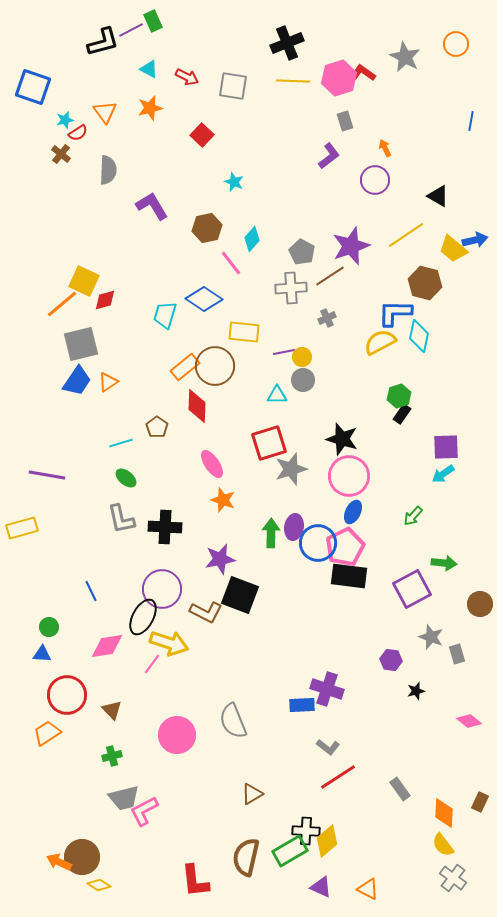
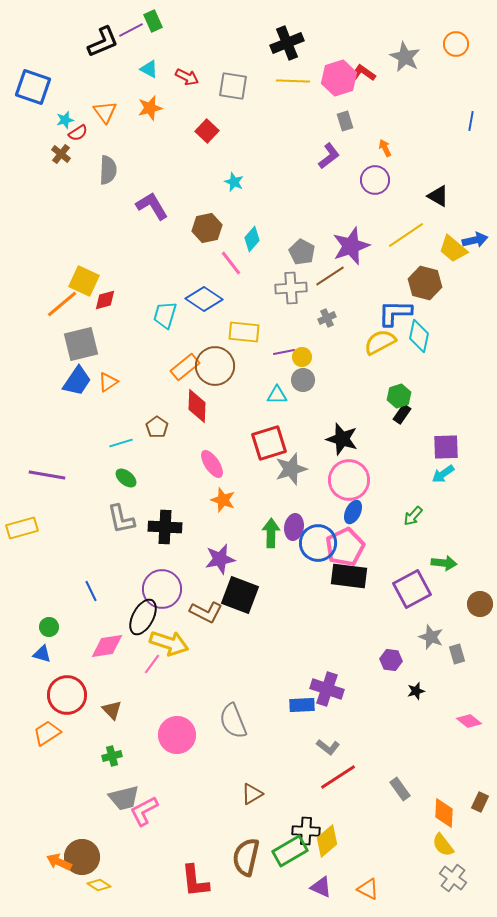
black L-shape at (103, 42): rotated 8 degrees counterclockwise
red square at (202, 135): moved 5 px right, 4 px up
pink circle at (349, 476): moved 4 px down
blue triangle at (42, 654): rotated 12 degrees clockwise
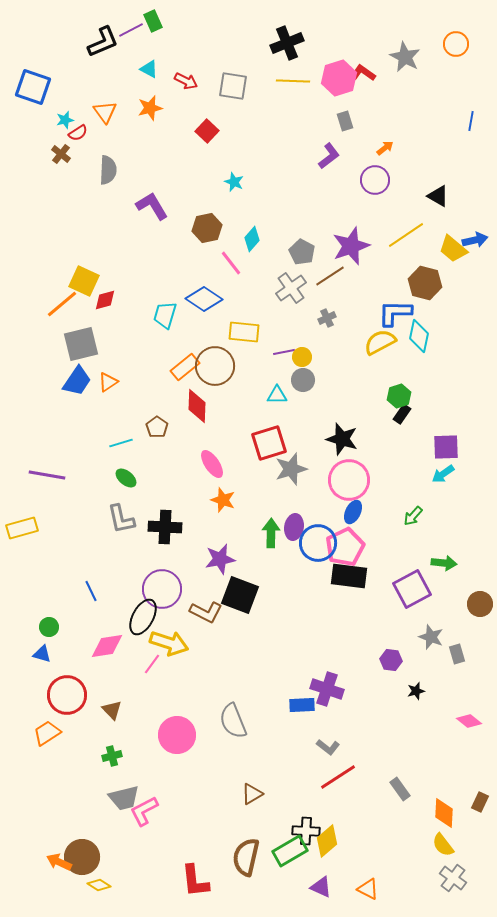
red arrow at (187, 77): moved 1 px left, 4 px down
orange arrow at (385, 148): rotated 78 degrees clockwise
gray cross at (291, 288): rotated 32 degrees counterclockwise
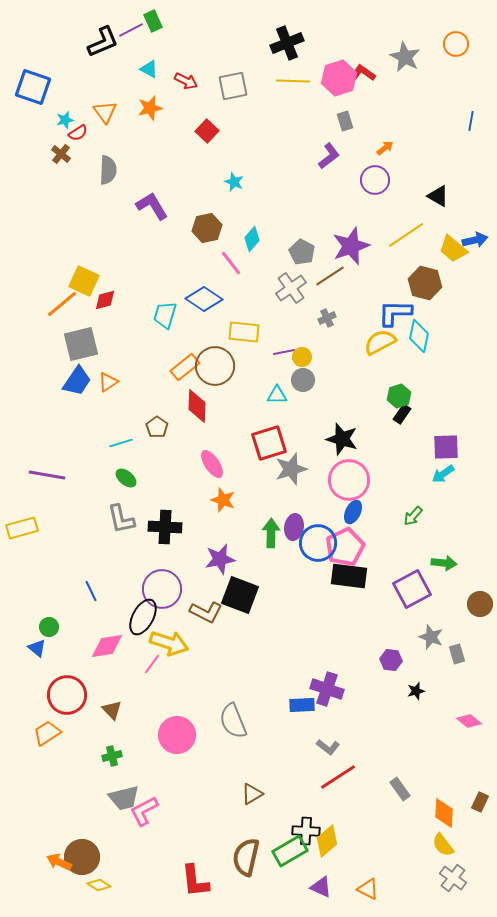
gray square at (233, 86): rotated 20 degrees counterclockwise
blue triangle at (42, 654): moved 5 px left, 6 px up; rotated 24 degrees clockwise
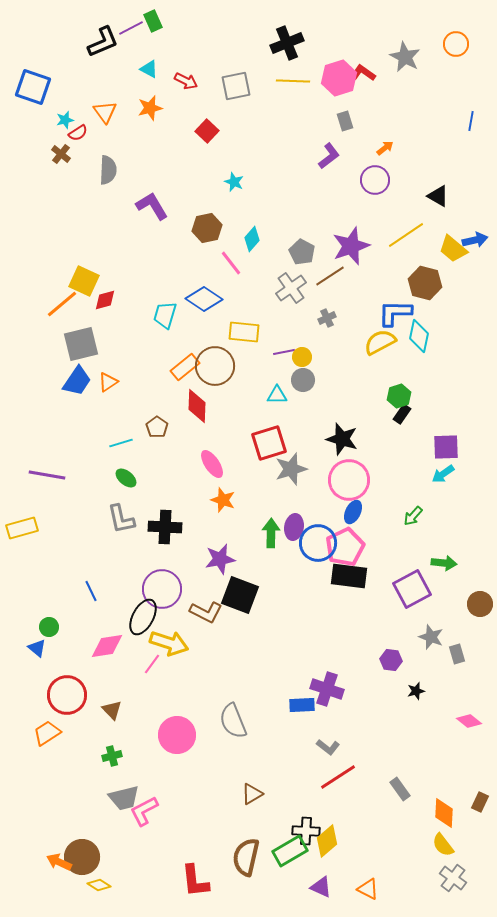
purple line at (131, 30): moved 2 px up
gray square at (233, 86): moved 3 px right
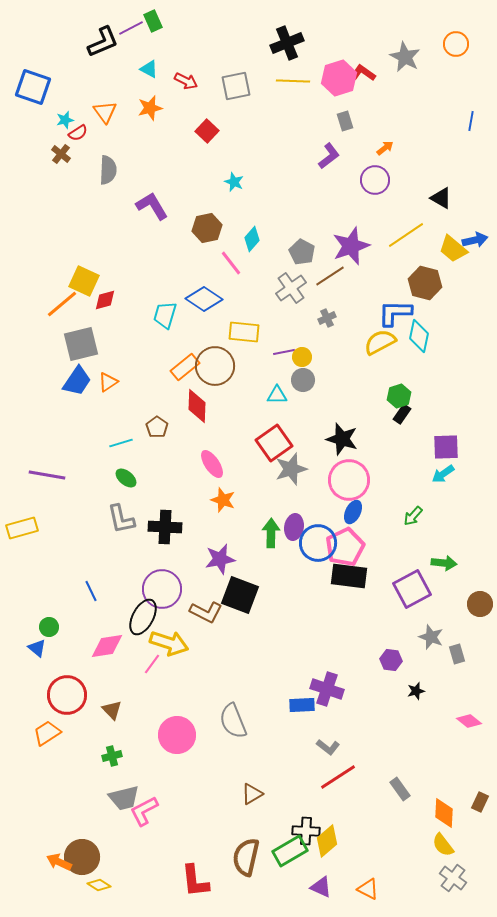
black triangle at (438, 196): moved 3 px right, 2 px down
red square at (269, 443): moved 5 px right; rotated 18 degrees counterclockwise
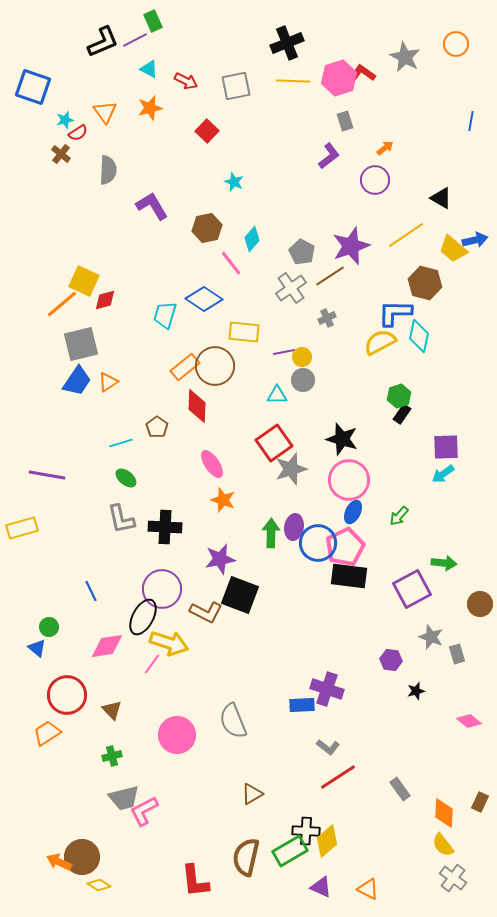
purple line at (131, 28): moved 4 px right, 12 px down
green arrow at (413, 516): moved 14 px left
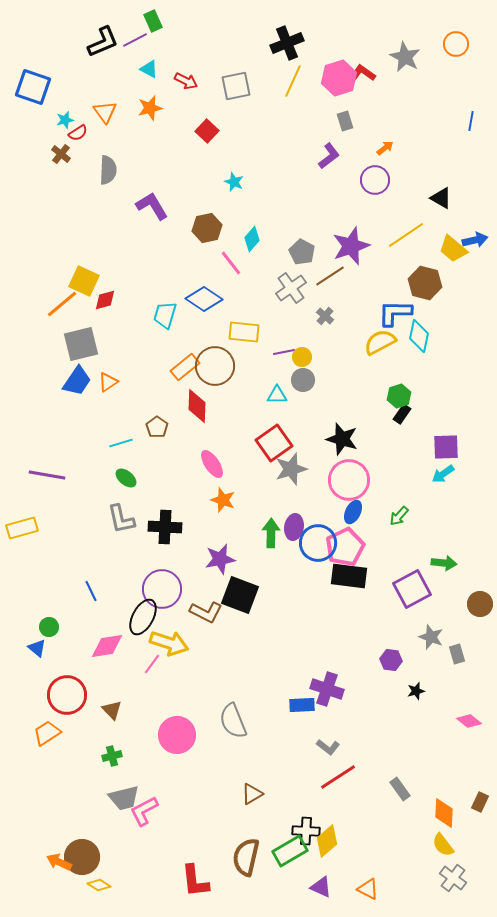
yellow line at (293, 81): rotated 68 degrees counterclockwise
gray cross at (327, 318): moved 2 px left, 2 px up; rotated 24 degrees counterclockwise
